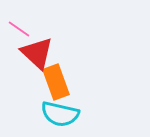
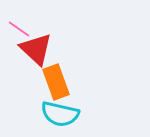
red triangle: moved 1 px left, 4 px up
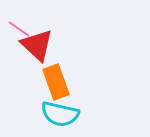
red triangle: moved 1 px right, 4 px up
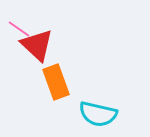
cyan semicircle: moved 38 px right
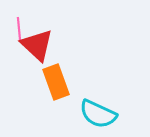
pink line: rotated 50 degrees clockwise
cyan semicircle: rotated 12 degrees clockwise
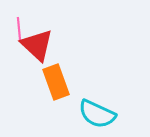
cyan semicircle: moved 1 px left
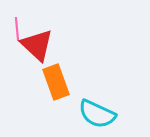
pink line: moved 2 px left
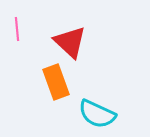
red triangle: moved 33 px right, 3 px up
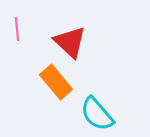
orange rectangle: rotated 20 degrees counterclockwise
cyan semicircle: rotated 24 degrees clockwise
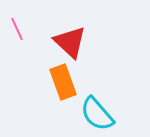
pink line: rotated 20 degrees counterclockwise
orange rectangle: moved 7 px right; rotated 20 degrees clockwise
